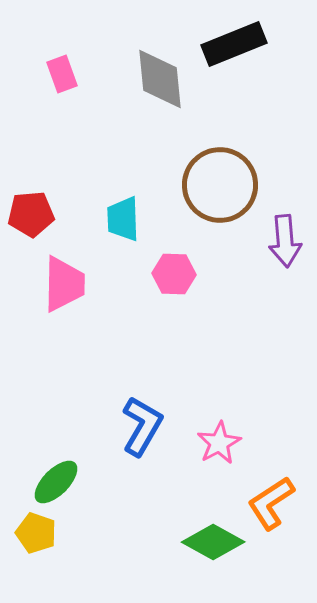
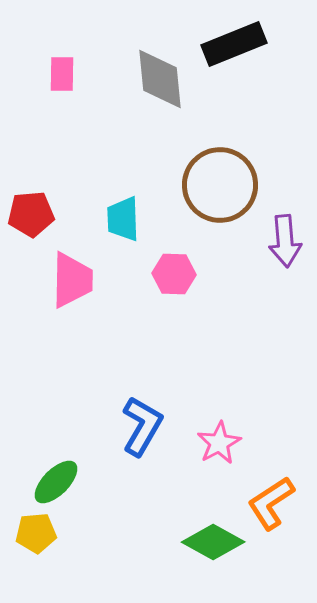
pink rectangle: rotated 21 degrees clockwise
pink trapezoid: moved 8 px right, 4 px up
yellow pentagon: rotated 24 degrees counterclockwise
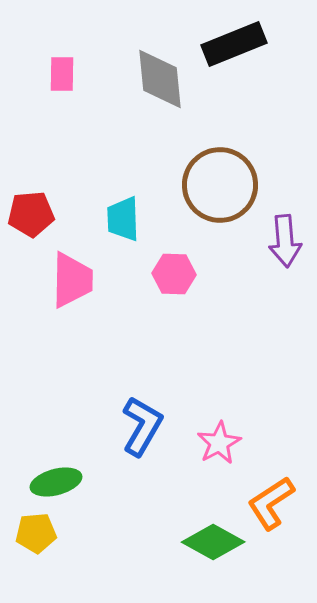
green ellipse: rotated 30 degrees clockwise
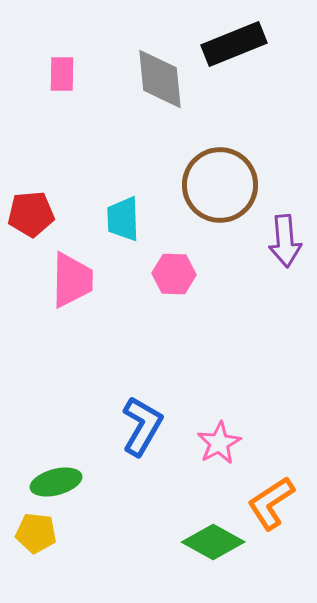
yellow pentagon: rotated 12 degrees clockwise
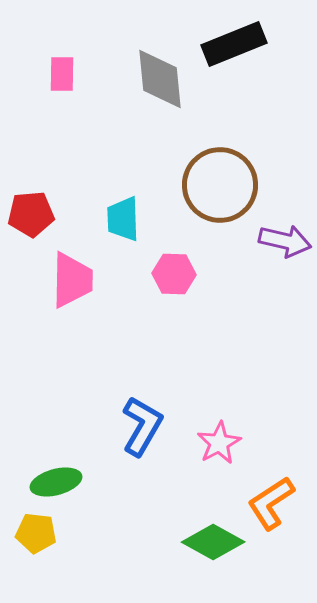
purple arrow: rotated 72 degrees counterclockwise
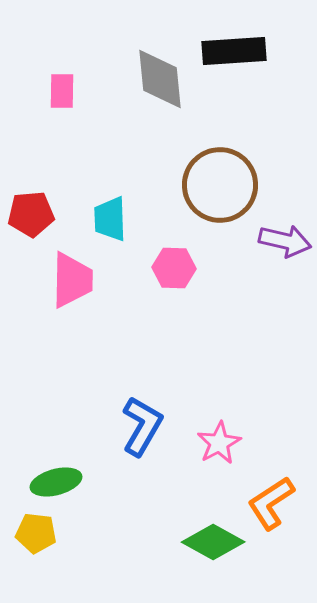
black rectangle: moved 7 px down; rotated 18 degrees clockwise
pink rectangle: moved 17 px down
cyan trapezoid: moved 13 px left
pink hexagon: moved 6 px up
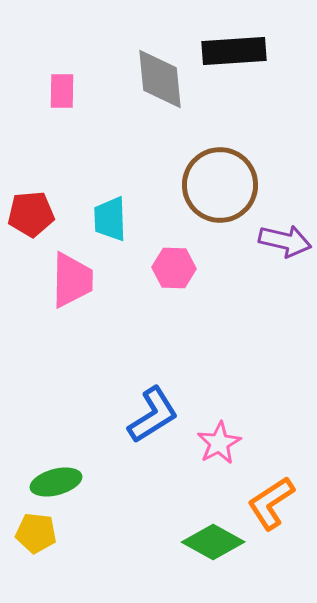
blue L-shape: moved 11 px right, 11 px up; rotated 28 degrees clockwise
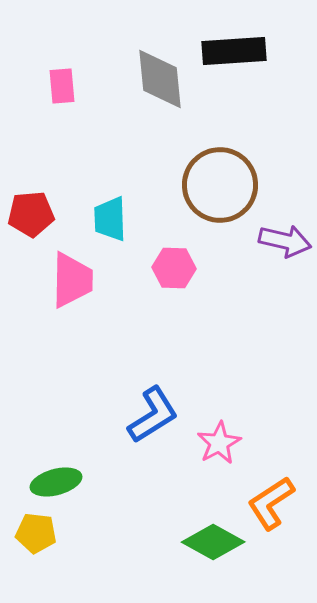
pink rectangle: moved 5 px up; rotated 6 degrees counterclockwise
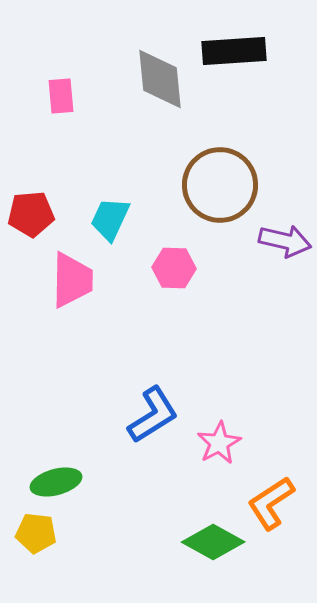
pink rectangle: moved 1 px left, 10 px down
cyan trapezoid: rotated 27 degrees clockwise
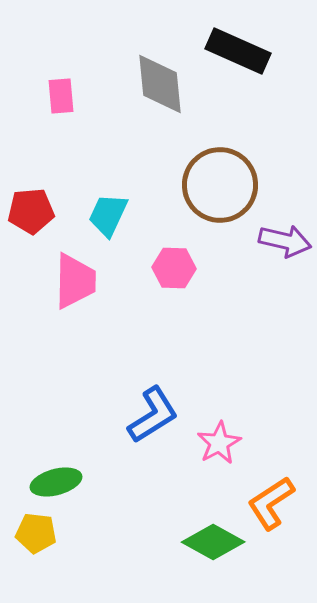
black rectangle: moved 4 px right; rotated 28 degrees clockwise
gray diamond: moved 5 px down
red pentagon: moved 3 px up
cyan trapezoid: moved 2 px left, 4 px up
pink trapezoid: moved 3 px right, 1 px down
